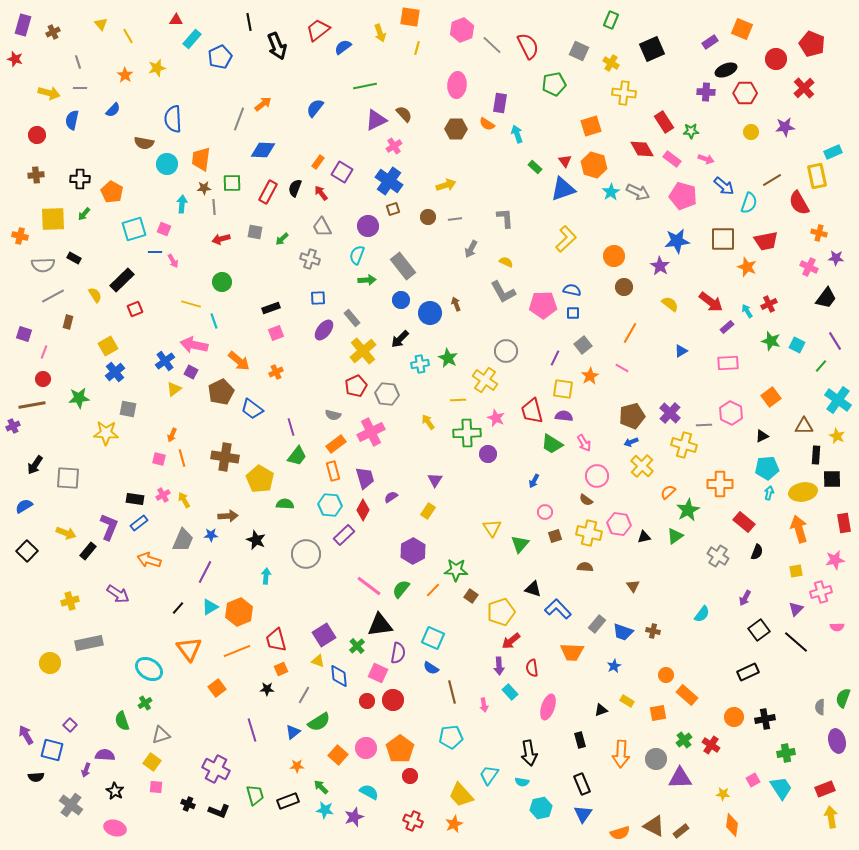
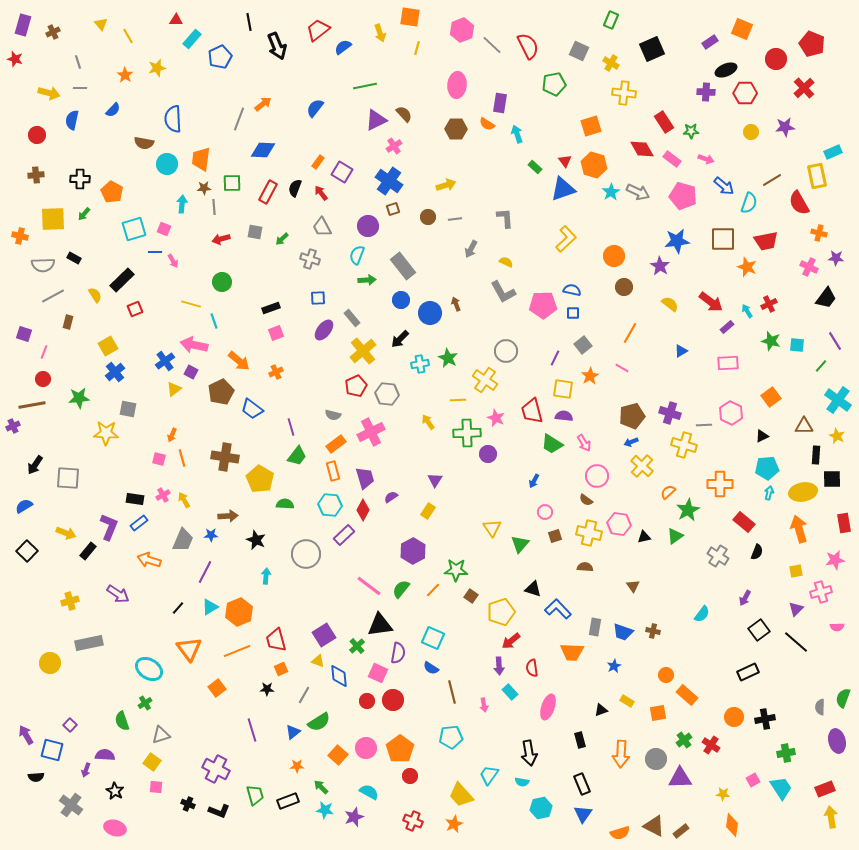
cyan square at (797, 345): rotated 21 degrees counterclockwise
purple cross at (670, 413): rotated 25 degrees counterclockwise
gray rectangle at (597, 624): moved 2 px left, 3 px down; rotated 30 degrees counterclockwise
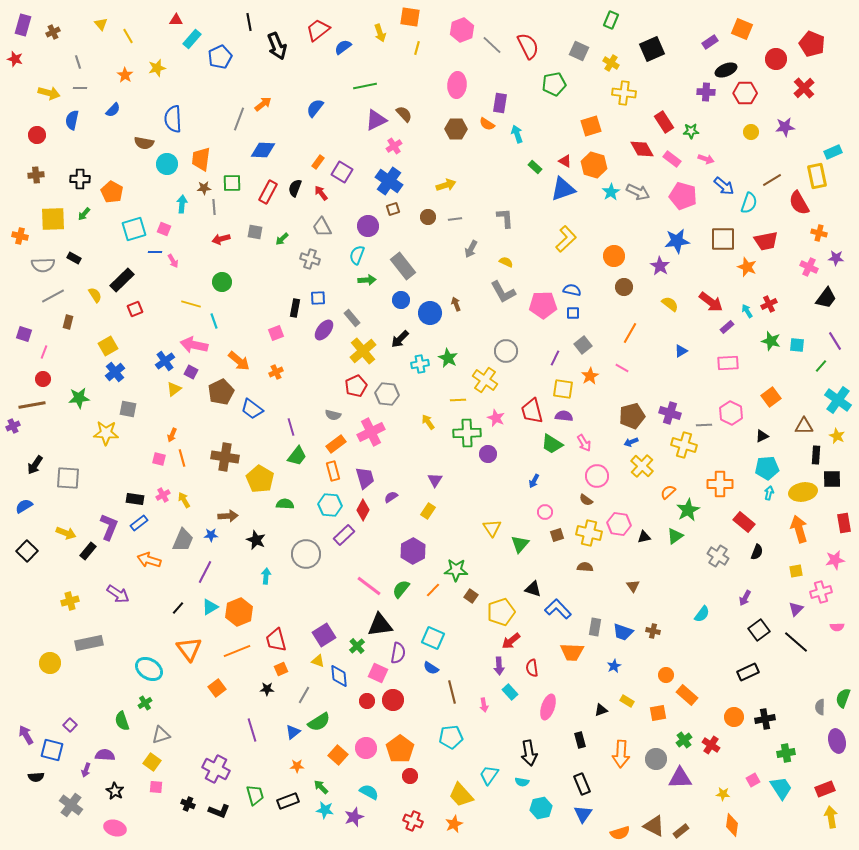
red triangle at (565, 161): rotated 24 degrees counterclockwise
black rectangle at (271, 308): moved 24 px right; rotated 60 degrees counterclockwise
brown square at (555, 536): moved 2 px right, 1 px up
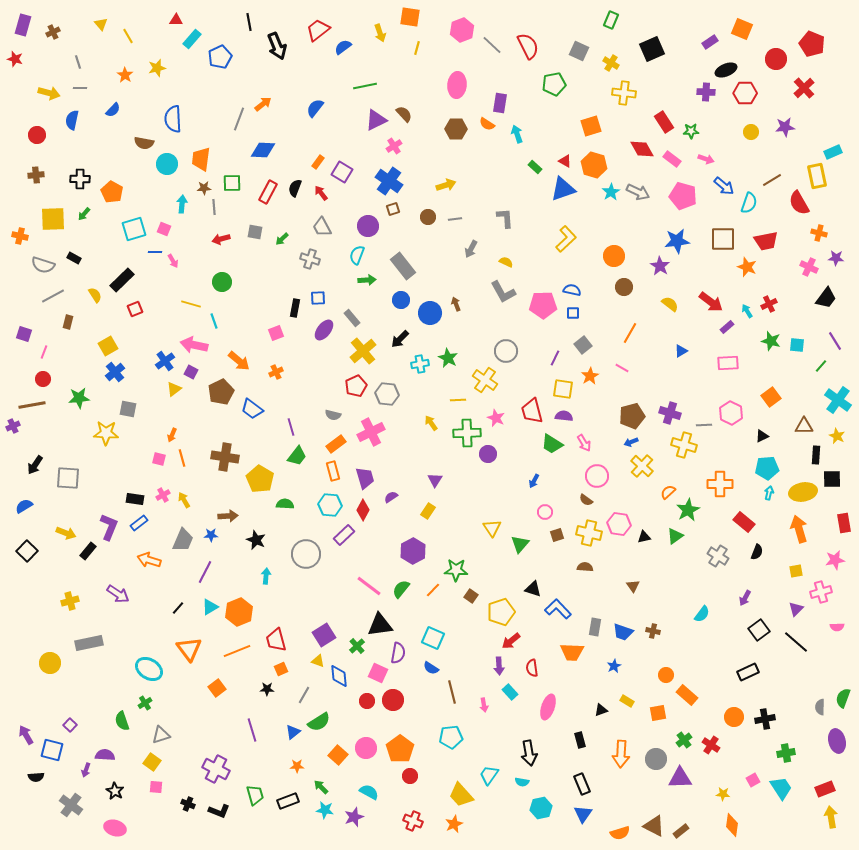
gray semicircle at (43, 265): rotated 20 degrees clockwise
yellow arrow at (428, 422): moved 3 px right, 1 px down
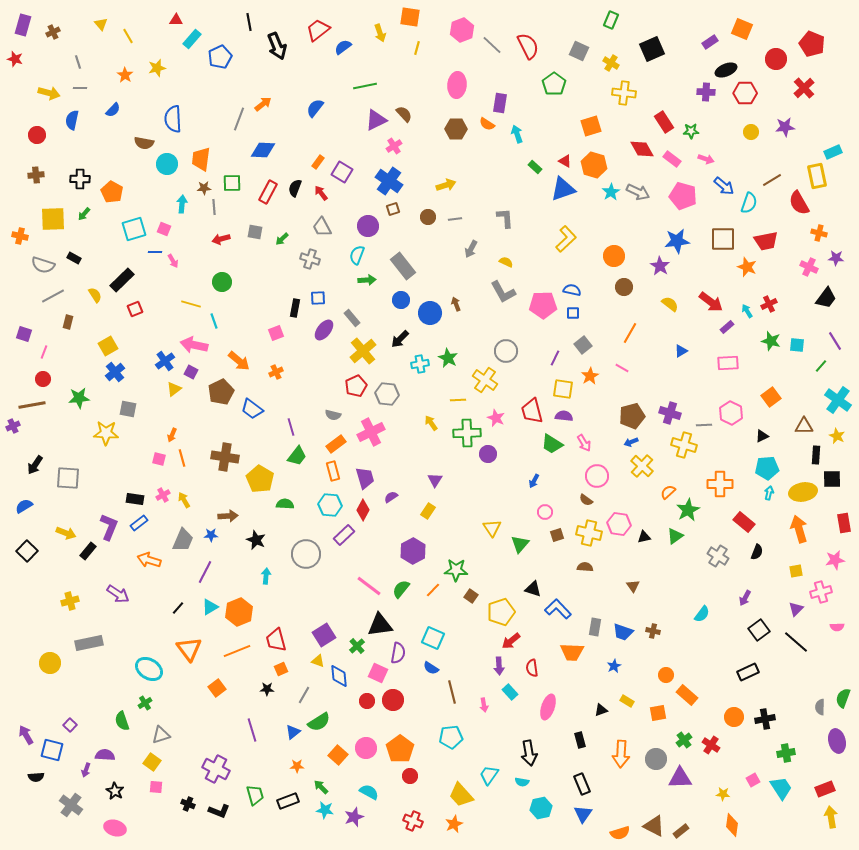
green pentagon at (554, 84): rotated 25 degrees counterclockwise
